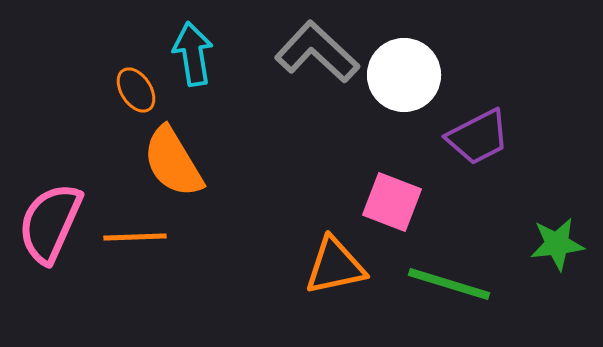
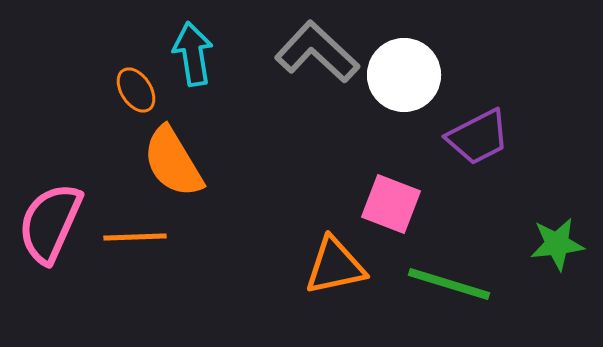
pink square: moved 1 px left, 2 px down
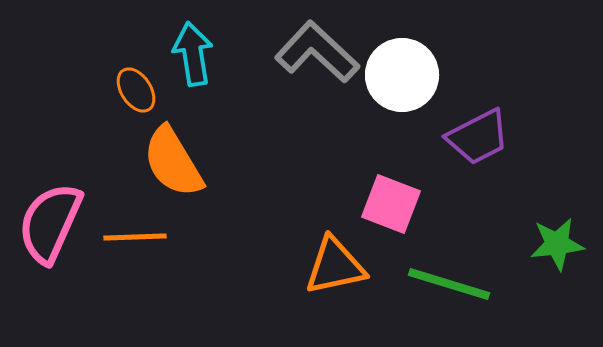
white circle: moved 2 px left
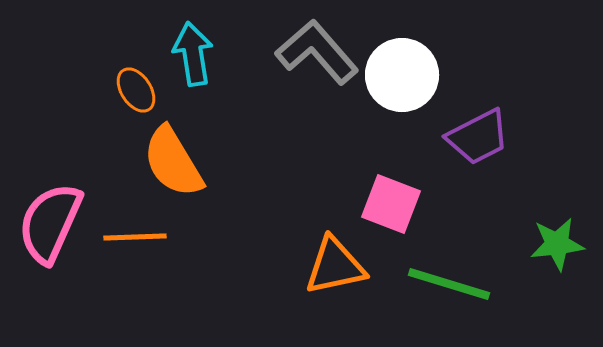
gray L-shape: rotated 6 degrees clockwise
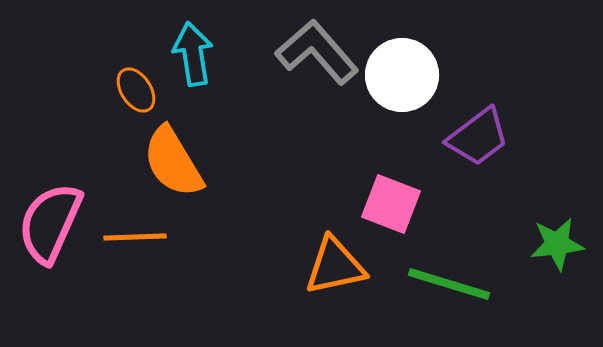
purple trapezoid: rotated 10 degrees counterclockwise
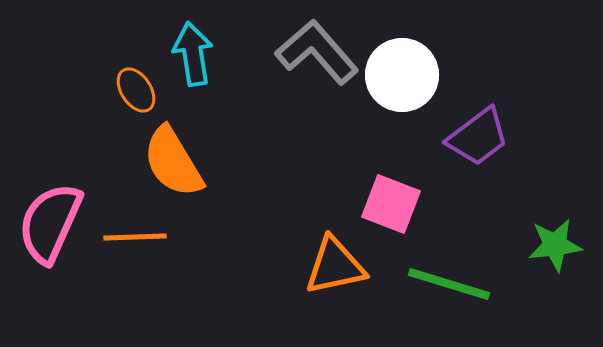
green star: moved 2 px left, 1 px down
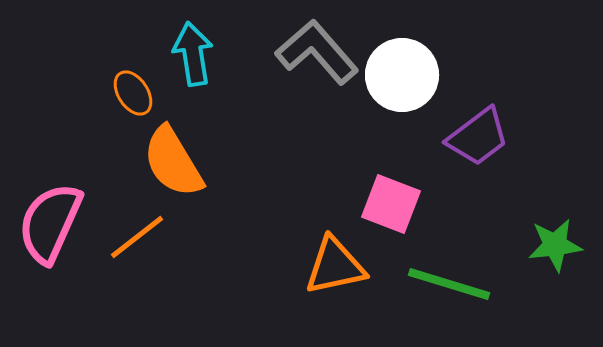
orange ellipse: moved 3 px left, 3 px down
orange line: moved 2 px right; rotated 36 degrees counterclockwise
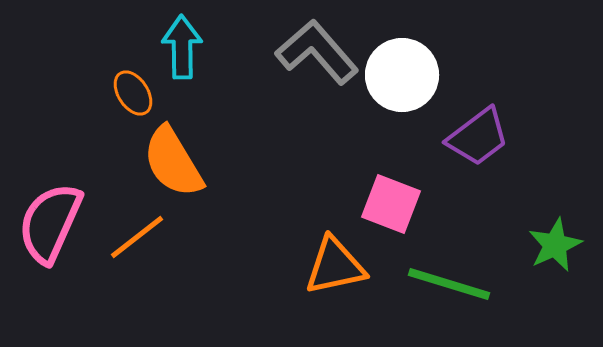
cyan arrow: moved 11 px left, 7 px up; rotated 8 degrees clockwise
green star: rotated 18 degrees counterclockwise
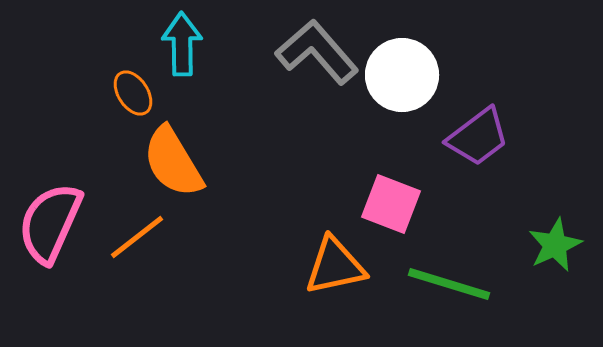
cyan arrow: moved 3 px up
